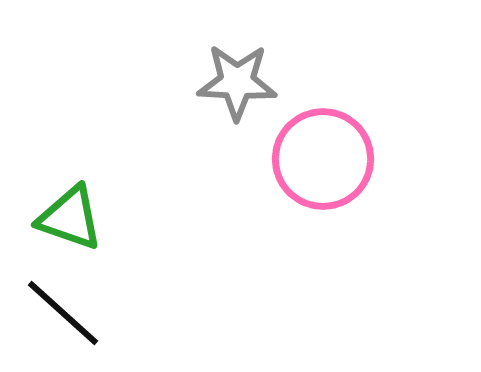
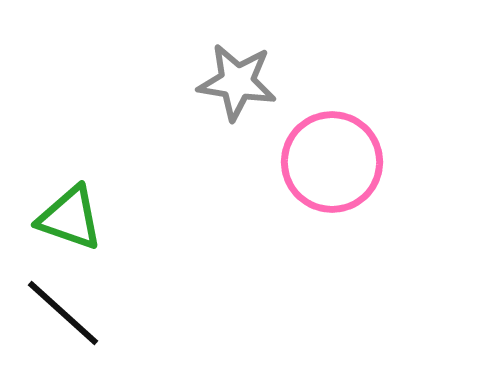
gray star: rotated 6 degrees clockwise
pink circle: moved 9 px right, 3 px down
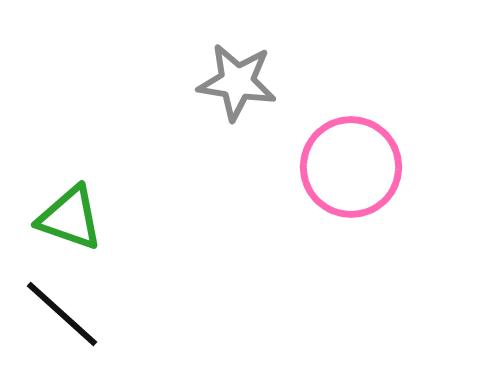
pink circle: moved 19 px right, 5 px down
black line: moved 1 px left, 1 px down
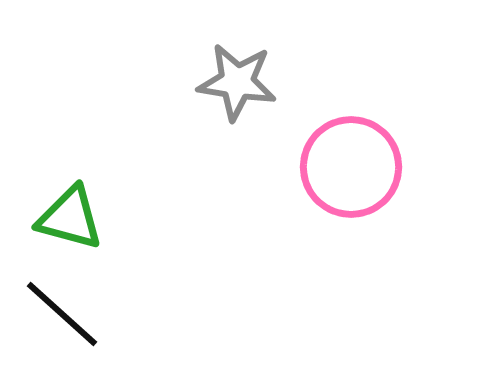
green triangle: rotated 4 degrees counterclockwise
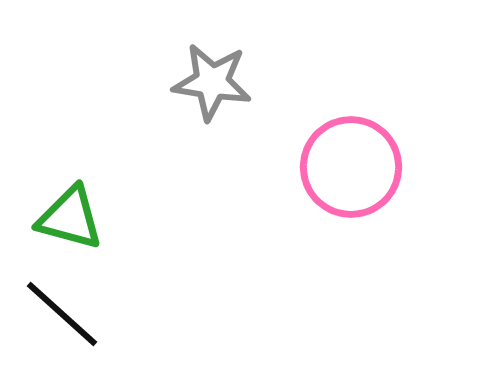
gray star: moved 25 px left
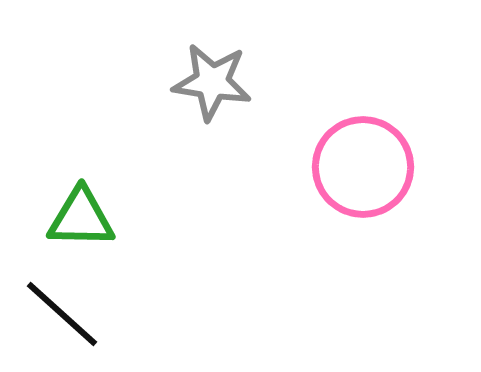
pink circle: moved 12 px right
green triangle: moved 11 px right; rotated 14 degrees counterclockwise
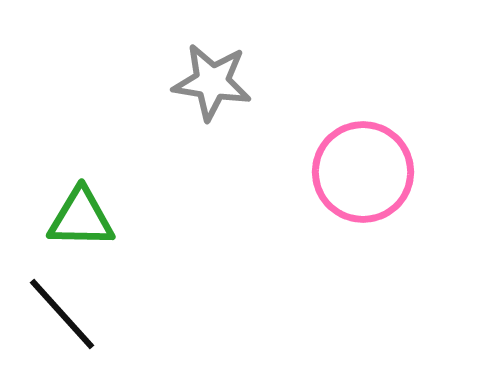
pink circle: moved 5 px down
black line: rotated 6 degrees clockwise
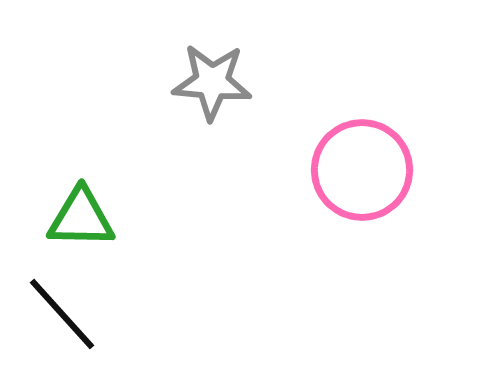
gray star: rotated 4 degrees counterclockwise
pink circle: moved 1 px left, 2 px up
